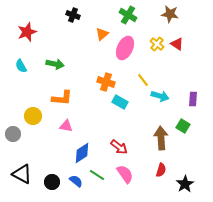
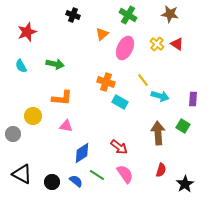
brown arrow: moved 3 px left, 5 px up
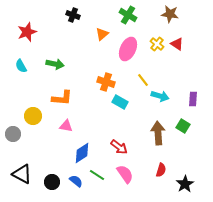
pink ellipse: moved 3 px right, 1 px down
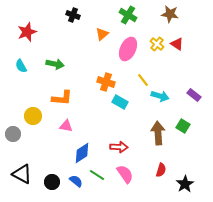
purple rectangle: moved 1 px right, 4 px up; rotated 56 degrees counterclockwise
red arrow: rotated 36 degrees counterclockwise
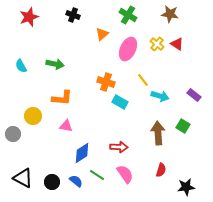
red star: moved 2 px right, 15 px up
black triangle: moved 1 px right, 4 px down
black star: moved 1 px right, 3 px down; rotated 24 degrees clockwise
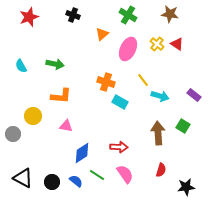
orange L-shape: moved 1 px left, 2 px up
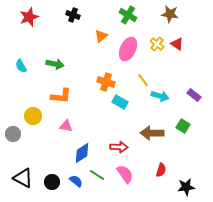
orange triangle: moved 1 px left, 2 px down
brown arrow: moved 6 px left; rotated 85 degrees counterclockwise
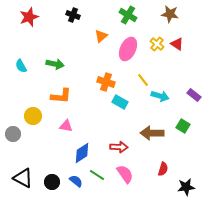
red semicircle: moved 2 px right, 1 px up
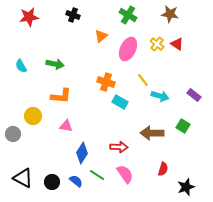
red star: rotated 12 degrees clockwise
blue diamond: rotated 25 degrees counterclockwise
black star: rotated 12 degrees counterclockwise
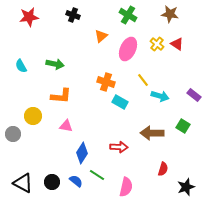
pink semicircle: moved 1 px right, 13 px down; rotated 48 degrees clockwise
black triangle: moved 5 px down
